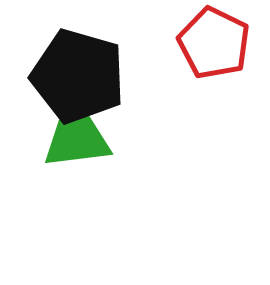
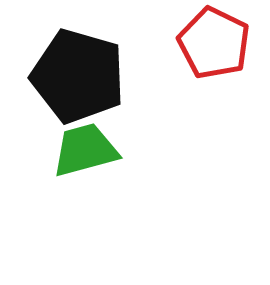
green trapezoid: moved 8 px right, 9 px down; rotated 8 degrees counterclockwise
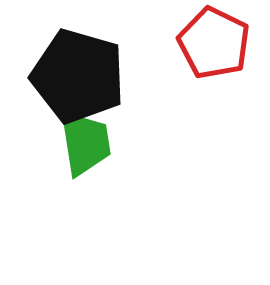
green trapezoid: moved 7 px up; rotated 96 degrees clockwise
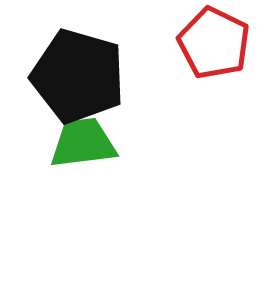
green trapezoid: moved 2 px left; rotated 88 degrees counterclockwise
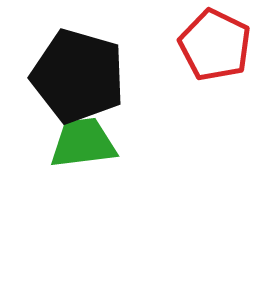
red pentagon: moved 1 px right, 2 px down
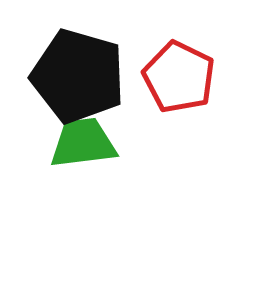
red pentagon: moved 36 px left, 32 px down
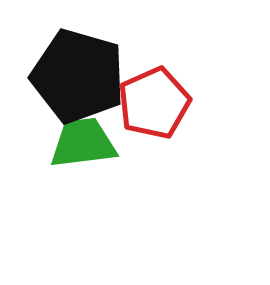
red pentagon: moved 25 px left, 26 px down; rotated 22 degrees clockwise
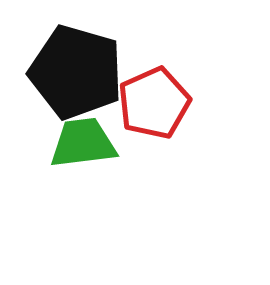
black pentagon: moved 2 px left, 4 px up
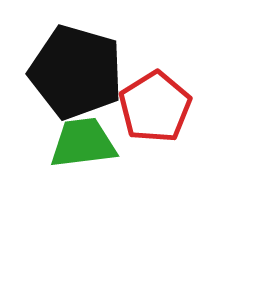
red pentagon: moved 1 px right, 4 px down; rotated 8 degrees counterclockwise
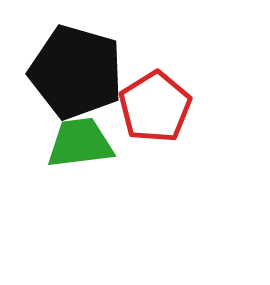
green trapezoid: moved 3 px left
